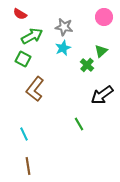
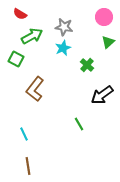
green triangle: moved 7 px right, 9 px up
green square: moved 7 px left
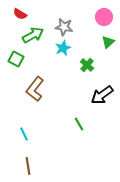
green arrow: moved 1 px right, 1 px up
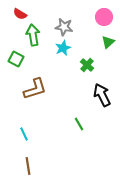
green arrow: rotated 70 degrees counterclockwise
brown L-shape: rotated 145 degrees counterclockwise
black arrow: rotated 100 degrees clockwise
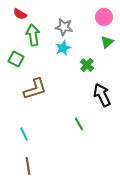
green triangle: moved 1 px left
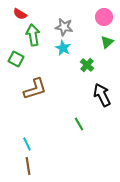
cyan star: rotated 21 degrees counterclockwise
cyan line: moved 3 px right, 10 px down
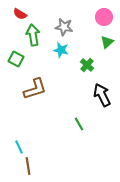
cyan star: moved 2 px left, 2 px down; rotated 14 degrees counterclockwise
cyan line: moved 8 px left, 3 px down
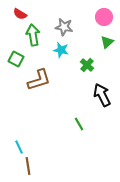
brown L-shape: moved 4 px right, 9 px up
